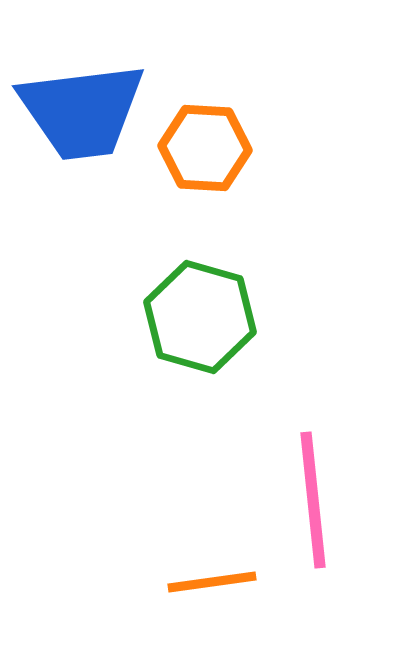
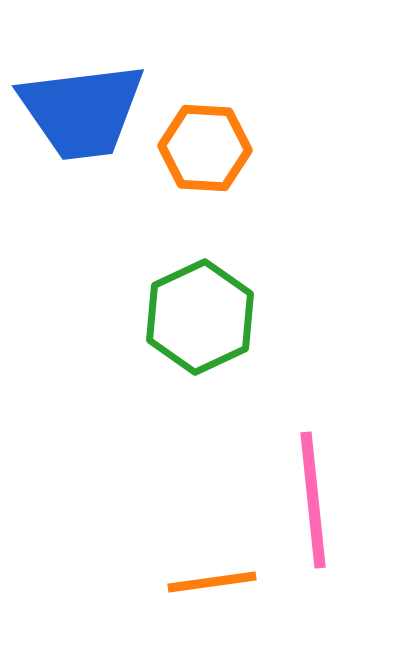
green hexagon: rotated 19 degrees clockwise
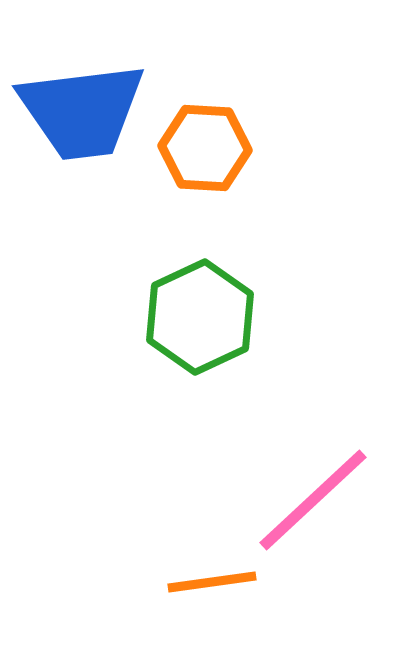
pink line: rotated 53 degrees clockwise
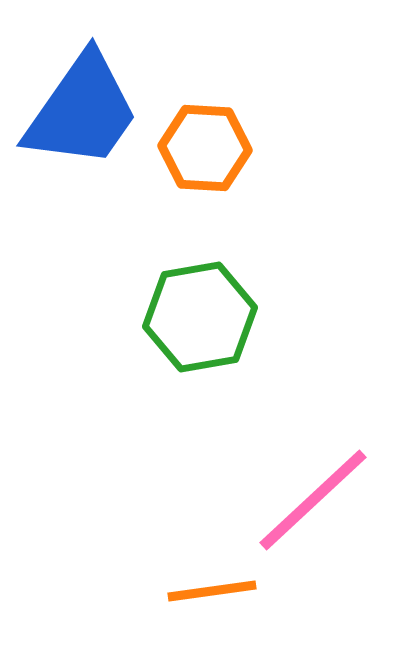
blue trapezoid: rotated 48 degrees counterclockwise
green hexagon: rotated 15 degrees clockwise
orange line: moved 9 px down
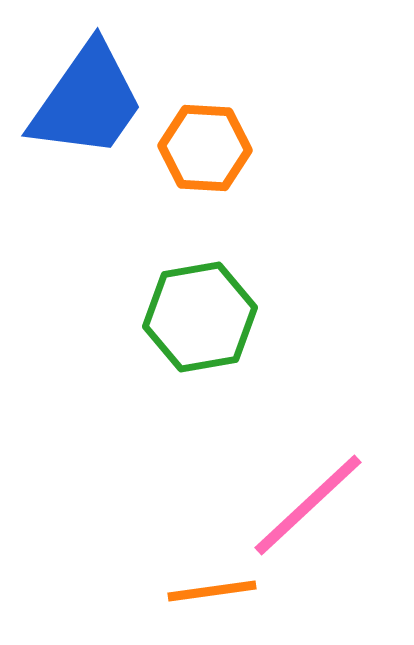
blue trapezoid: moved 5 px right, 10 px up
pink line: moved 5 px left, 5 px down
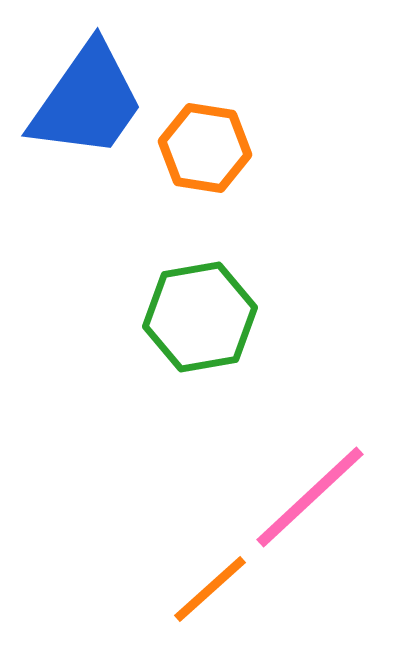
orange hexagon: rotated 6 degrees clockwise
pink line: moved 2 px right, 8 px up
orange line: moved 2 px left, 2 px up; rotated 34 degrees counterclockwise
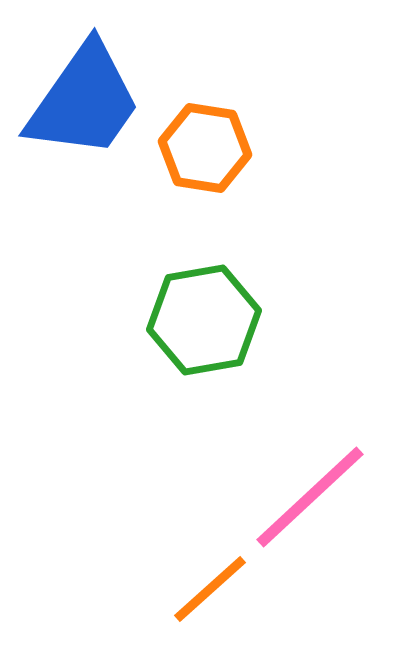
blue trapezoid: moved 3 px left
green hexagon: moved 4 px right, 3 px down
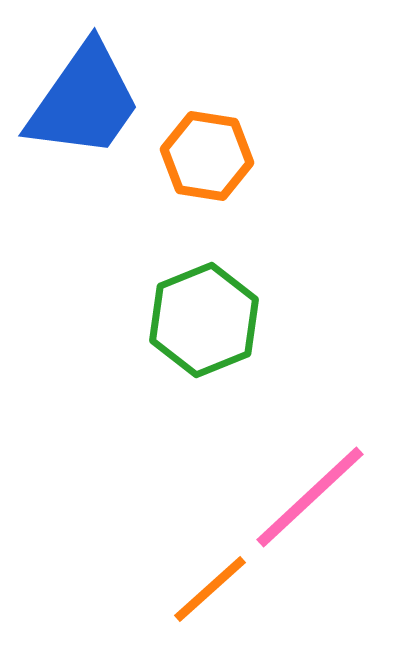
orange hexagon: moved 2 px right, 8 px down
green hexagon: rotated 12 degrees counterclockwise
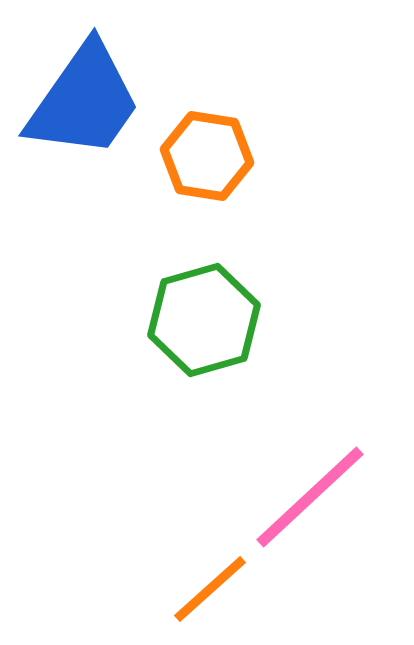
green hexagon: rotated 6 degrees clockwise
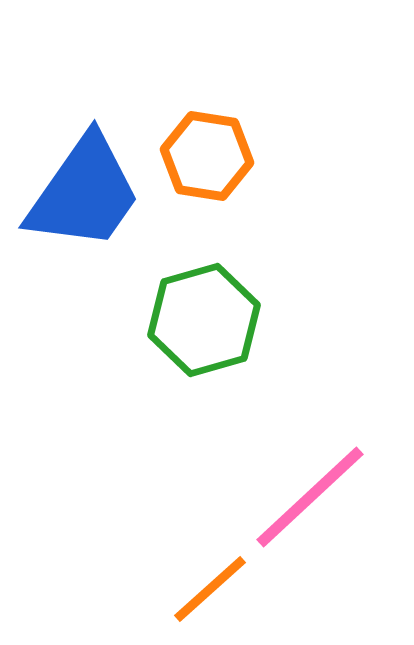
blue trapezoid: moved 92 px down
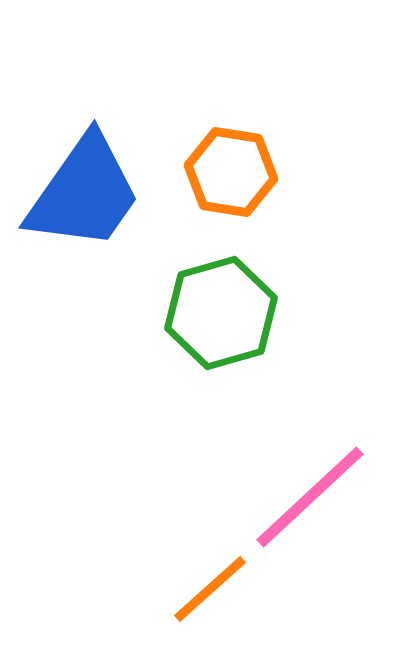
orange hexagon: moved 24 px right, 16 px down
green hexagon: moved 17 px right, 7 px up
